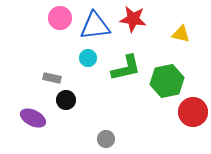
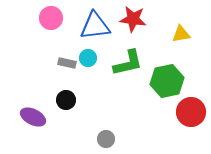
pink circle: moved 9 px left
yellow triangle: rotated 24 degrees counterclockwise
green L-shape: moved 2 px right, 5 px up
gray rectangle: moved 15 px right, 15 px up
red circle: moved 2 px left
purple ellipse: moved 1 px up
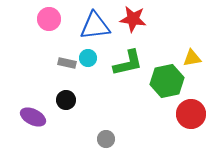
pink circle: moved 2 px left, 1 px down
yellow triangle: moved 11 px right, 24 px down
red circle: moved 2 px down
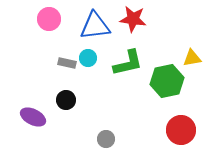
red circle: moved 10 px left, 16 px down
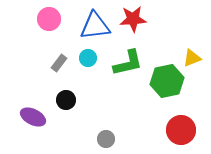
red star: rotated 12 degrees counterclockwise
yellow triangle: rotated 12 degrees counterclockwise
gray rectangle: moved 8 px left; rotated 66 degrees counterclockwise
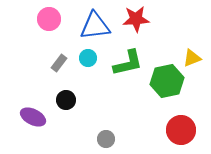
red star: moved 3 px right
